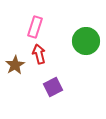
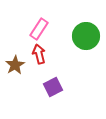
pink rectangle: moved 4 px right, 2 px down; rotated 15 degrees clockwise
green circle: moved 5 px up
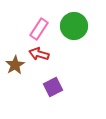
green circle: moved 12 px left, 10 px up
red arrow: rotated 60 degrees counterclockwise
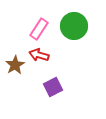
red arrow: moved 1 px down
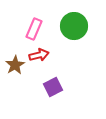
pink rectangle: moved 5 px left; rotated 10 degrees counterclockwise
red arrow: rotated 150 degrees clockwise
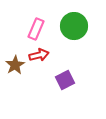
pink rectangle: moved 2 px right
purple square: moved 12 px right, 7 px up
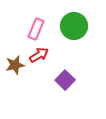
red arrow: rotated 18 degrees counterclockwise
brown star: rotated 18 degrees clockwise
purple square: rotated 18 degrees counterclockwise
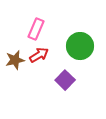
green circle: moved 6 px right, 20 px down
brown star: moved 5 px up
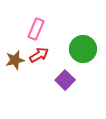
green circle: moved 3 px right, 3 px down
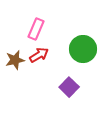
purple square: moved 4 px right, 7 px down
